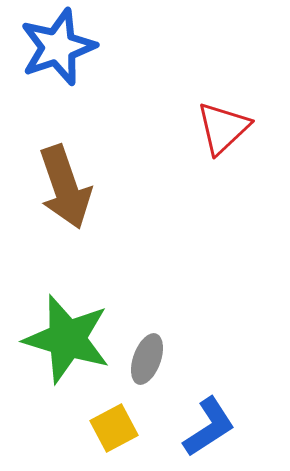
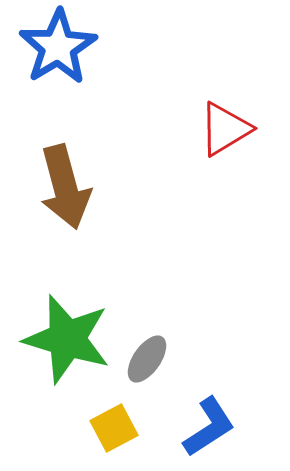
blue star: rotated 12 degrees counterclockwise
red triangle: moved 2 px right, 1 px down; rotated 12 degrees clockwise
brown arrow: rotated 4 degrees clockwise
gray ellipse: rotated 15 degrees clockwise
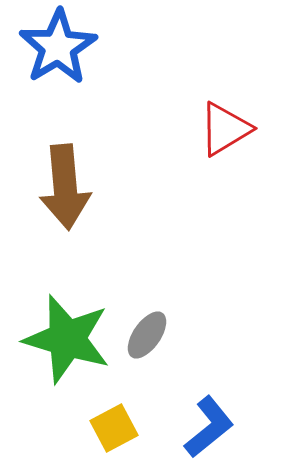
brown arrow: rotated 10 degrees clockwise
gray ellipse: moved 24 px up
blue L-shape: rotated 6 degrees counterclockwise
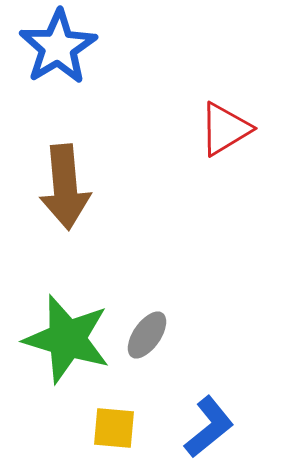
yellow square: rotated 33 degrees clockwise
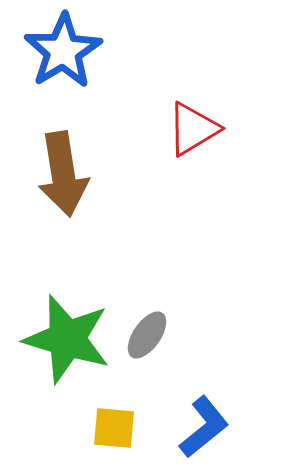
blue star: moved 5 px right, 4 px down
red triangle: moved 32 px left
brown arrow: moved 2 px left, 13 px up; rotated 4 degrees counterclockwise
blue L-shape: moved 5 px left
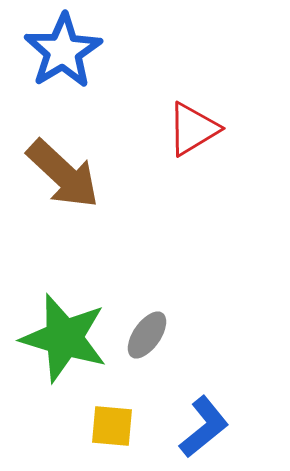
brown arrow: rotated 38 degrees counterclockwise
green star: moved 3 px left, 1 px up
yellow square: moved 2 px left, 2 px up
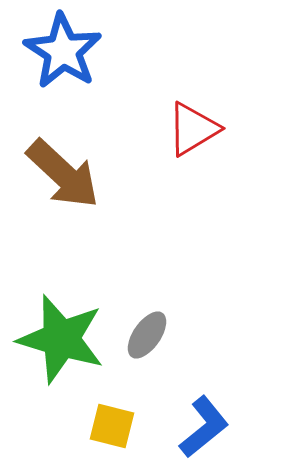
blue star: rotated 8 degrees counterclockwise
green star: moved 3 px left, 1 px down
yellow square: rotated 9 degrees clockwise
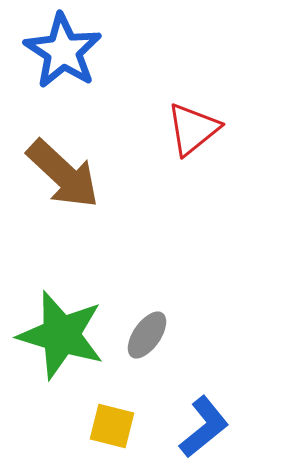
red triangle: rotated 8 degrees counterclockwise
green star: moved 4 px up
